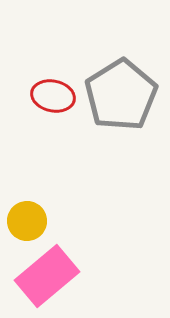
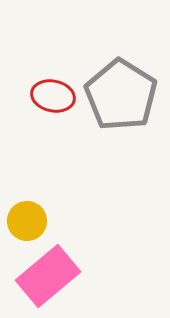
gray pentagon: rotated 8 degrees counterclockwise
pink rectangle: moved 1 px right
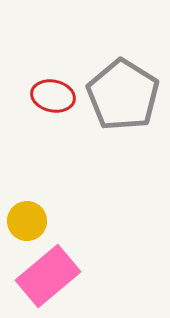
gray pentagon: moved 2 px right
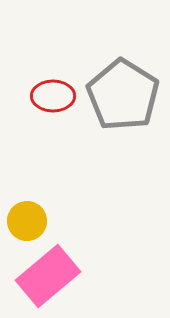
red ellipse: rotated 12 degrees counterclockwise
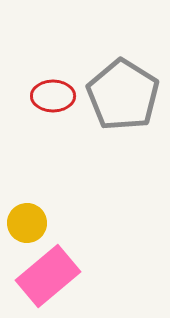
yellow circle: moved 2 px down
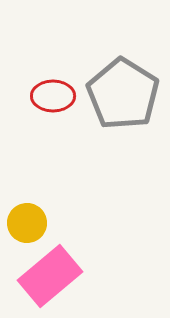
gray pentagon: moved 1 px up
pink rectangle: moved 2 px right
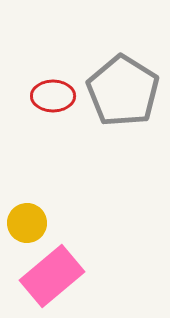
gray pentagon: moved 3 px up
pink rectangle: moved 2 px right
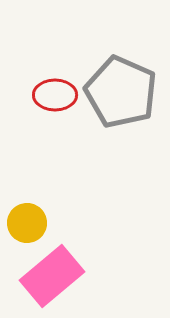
gray pentagon: moved 2 px left, 1 px down; rotated 8 degrees counterclockwise
red ellipse: moved 2 px right, 1 px up
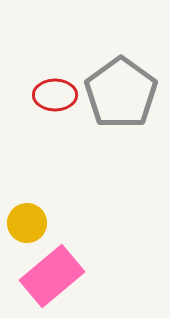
gray pentagon: moved 1 px down; rotated 12 degrees clockwise
